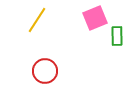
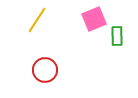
pink square: moved 1 px left, 1 px down
red circle: moved 1 px up
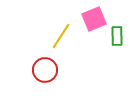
yellow line: moved 24 px right, 16 px down
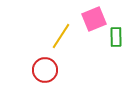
green rectangle: moved 1 px left, 1 px down
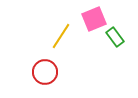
green rectangle: moved 1 px left; rotated 36 degrees counterclockwise
red circle: moved 2 px down
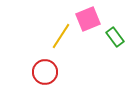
pink square: moved 6 px left
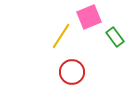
pink square: moved 1 px right, 2 px up
red circle: moved 27 px right
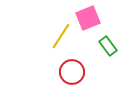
pink square: moved 1 px left, 1 px down
green rectangle: moved 7 px left, 9 px down
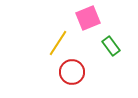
yellow line: moved 3 px left, 7 px down
green rectangle: moved 3 px right
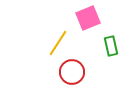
green rectangle: rotated 24 degrees clockwise
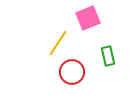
green rectangle: moved 3 px left, 10 px down
